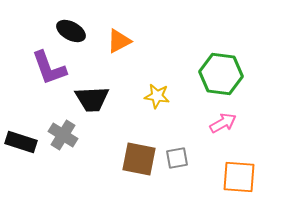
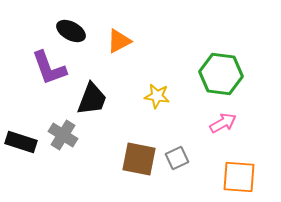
black trapezoid: rotated 66 degrees counterclockwise
gray square: rotated 15 degrees counterclockwise
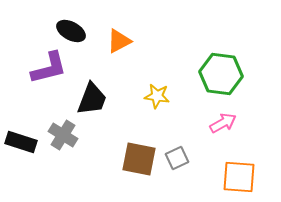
purple L-shape: rotated 84 degrees counterclockwise
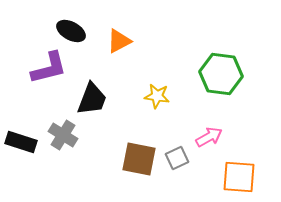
pink arrow: moved 14 px left, 14 px down
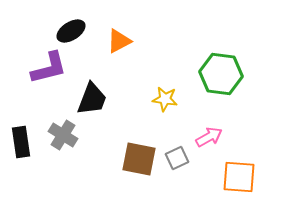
black ellipse: rotated 60 degrees counterclockwise
yellow star: moved 8 px right, 3 px down
black rectangle: rotated 64 degrees clockwise
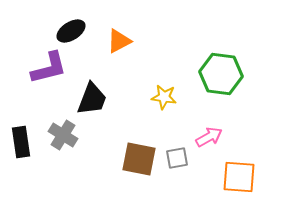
yellow star: moved 1 px left, 2 px up
gray square: rotated 15 degrees clockwise
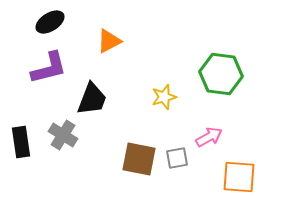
black ellipse: moved 21 px left, 9 px up
orange triangle: moved 10 px left
yellow star: rotated 25 degrees counterclockwise
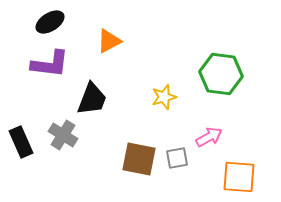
purple L-shape: moved 1 px right, 4 px up; rotated 21 degrees clockwise
black rectangle: rotated 16 degrees counterclockwise
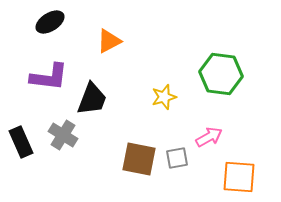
purple L-shape: moved 1 px left, 13 px down
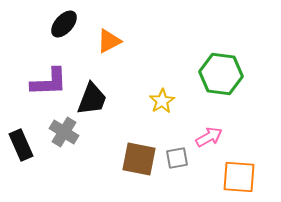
black ellipse: moved 14 px right, 2 px down; rotated 16 degrees counterclockwise
purple L-shape: moved 5 px down; rotated 9 degrees counterclockwise
yellow star: moved 2 px left, 4 px down; rotated 15 degrees counterclockwise
gray cross: moved 1 px right, 3 px up
black rectangle: moved 3 px down
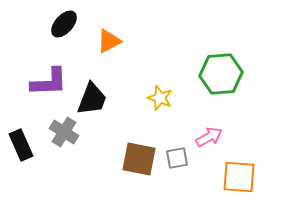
green hexagon: rotated 12 degrees counterclockwise
yellow star: moved 2 px left, 3 px up; rotated 20 degrees counterclockwise
